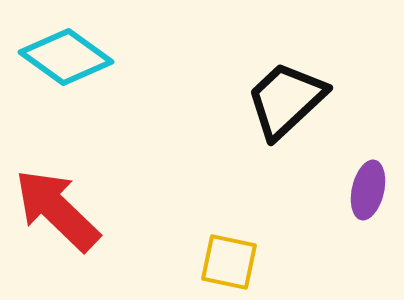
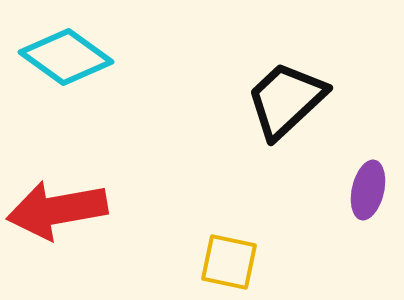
red arrow: rotated 54 degrees counterclockwise
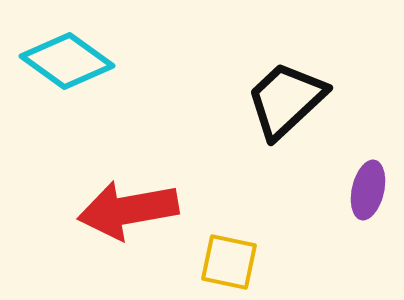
cyan diamond: moved 1 px right, 4 px down
red arrow: moved 71 px right
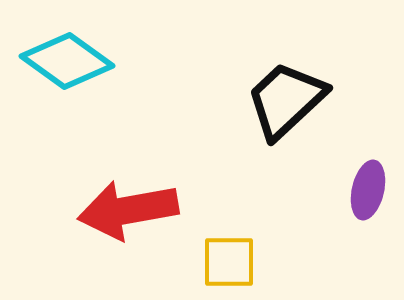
yellow square: rotated 12 degrees counterclockwise
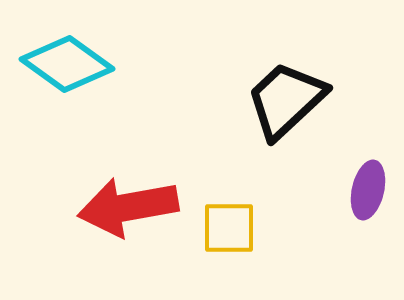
cyan diamond: moved 3 px down
red arrow: moved 3 px up
yellow square: moved 34 px up
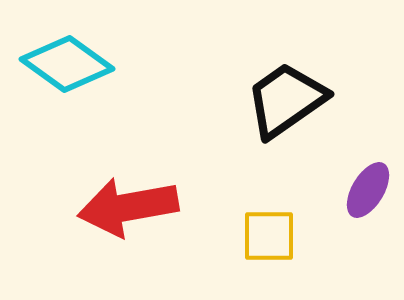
black trapezoid: rotated 8 degrees clockwise
purple ellipse: rotated 18 degrees clockwise
yellow square: moved 40 px right, 8 px down
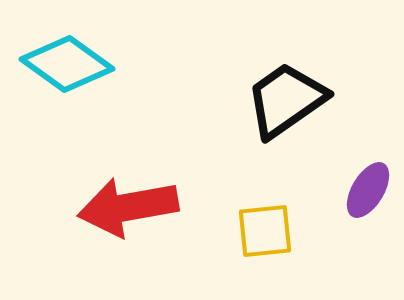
yellow square: moved 4 px left, 5 px up; rotated 6 degrees counterclockwise
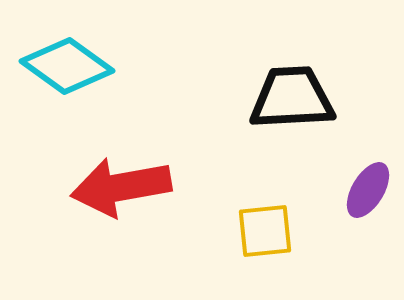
cyan diamond: moved 2 px down
black trapezoid: moved 6 px right, 2 px up; rotated 32 degrees clockwise
red arrow: moved 7 px left, 20 px up
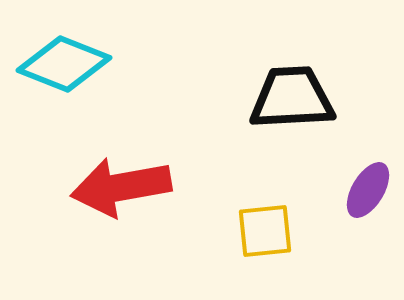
cyan diamond: moved 3 px left, 2 px up; rotated 14 degrees counterclockwise
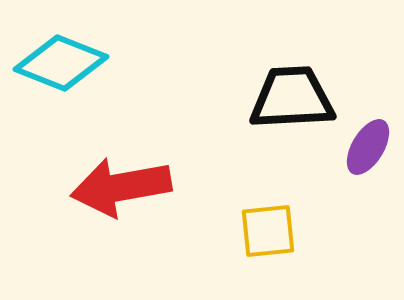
cyan diamond: moved 3 px left, 1 px up
purple ellipse: moved 43 px up
yellow square: moved 3 px right
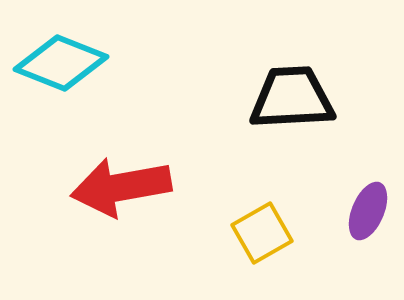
purple ellipse: moved 64 px down; rotated 8 degrees counterclockwise
yellow square: moved 6 px left, 2 px down; rotated 24 degrees counterclockwise
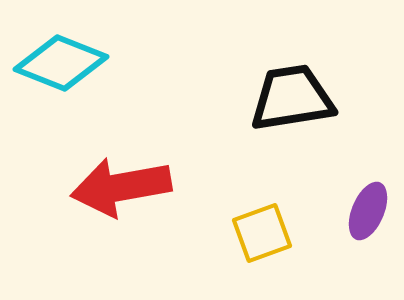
black trapezoid: rotated 6 degrees counterclockwise
yellow square: rotated 10 degrees clockwise
